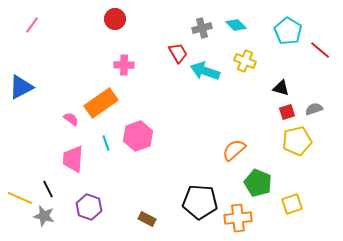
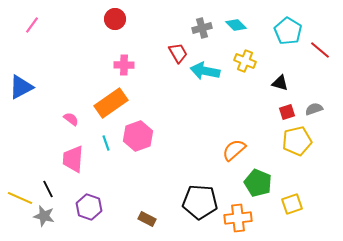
cyan arrow: rotated 8 degrees counterclockwise
black triangle: moved 1 px left, 5 px up
orange rectangle: moved 10 px right
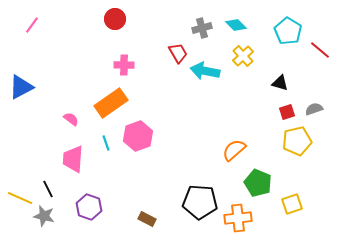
yellow cross: moved 2 px left, 5 px up; rotated 25 degrees clockwise
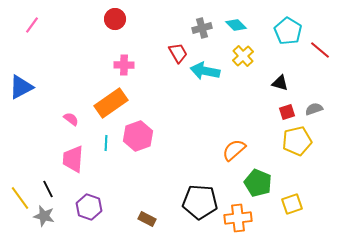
cyan line: rotated 21 degrees clockwise
yellow line: rotated 30 degrees clockwise
